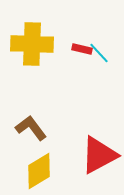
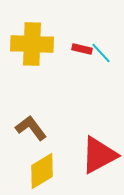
cyan line: moved 2 px right
yellow diamond: moved 3 px right
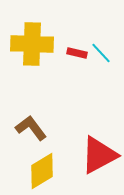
red rectangle: moved 5 px left, 4 px down
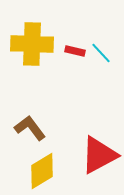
red rectangle: moved 2 px left, 2 px up
brown L-shape: moved 1 px left
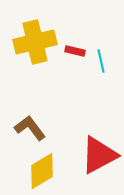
yellow cross: moved 3 px right, 2 px up; rotated 15 degrees counterclockwise
cyan line: moved 8 px down; rotated 30 degrees clockwise
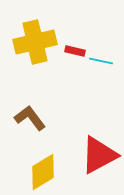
cyan line: rotated 65 degrees counterclockwise
brown L-shape: moved 10 px up
yellow diamond: moved 1 px right, 1 px down
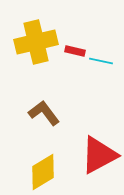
yellow cross: moved 1 px right
brown L-shape: moved 14 px right, 5 px up
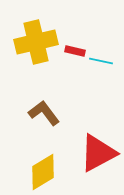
red triangle: moved 1 px left, 2 px up
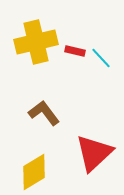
cyan line: moved 3 px up; rotated 35 degrees clockwise
red triangle: moved 4 px left; rotated 15 degrees counterclockwise
yellow diamond: moved 9 px left
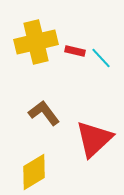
red triangle: moved 14 px up
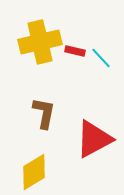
yellow cross: moved 4 px right
brown L-shape: rotated 48 degrees clockwise
red triangle: rotated 15 degrees clockwise
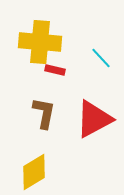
yellow cross: rotated 18 degrees clockwise
red rectangle: moved 20 px left, 19 px down
red triangle: moved 20 px up
